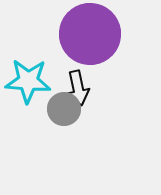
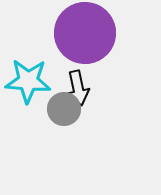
purple circle: moved 5 px left, 1 px up
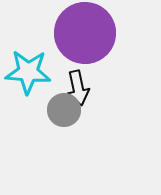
cyan star: moved 9 px up
gray circle: moved 1 px down
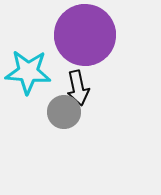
purple circle: moved 2 px down
gray circle: moved 2 px down
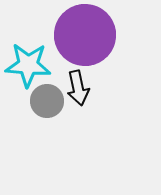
cyan star: moved 7 px up
gray circle: moved 17 px left, 11 px up
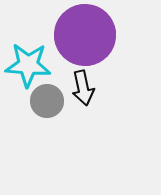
black arrow: moved 5 px right
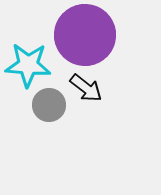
black arrow: moved 3 px right; rotated 40 degrees counterclockwise
gray circle: moved 2 px right, 4 px down
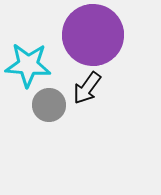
purple circle: moved 8 px right
black arrow: moved 1 px right; rotated 88 degrees clockwise
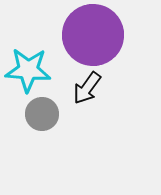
cyan star: moved 5 px down
gray circle: moved 7 px left, 9 px down
